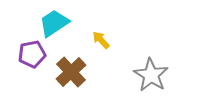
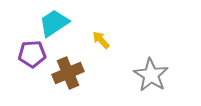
purple pentagon: rotated 8 degrees clockwise
brown cross: moved 3 px left, 1 px down; rotated 20 degrees clockwise
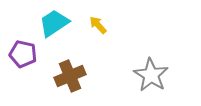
yellow arrow: moved 3 px left, 15 px up
purple pentagon: moved 9 px left; rotated 16 degrees clockwise
brown cross: moved 2 px right, 3 px down
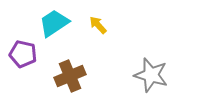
gray star: rotated 16 degrees counterclockwise
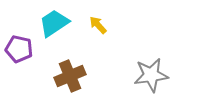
purple pentagon: moved 4 px left, 5 px up
gray star: rotated 24 degrees counterclockwise
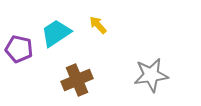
cyan trapezoid: moved 2 px right, 10 px down
brown cross: moved 7 px right, 4 px down
